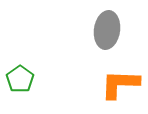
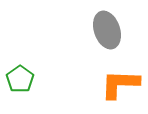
gray ellipse: rotated 27 degrees counterclockwise
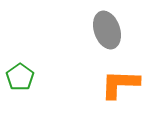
green pentagon: moved 2 px up
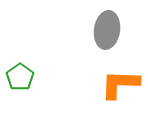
gray ellipse: rotated 27 degrees clockwise
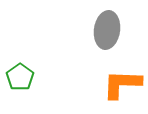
orange L-shape: moved 2 px right
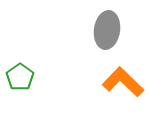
orange L-shape: moved 1 px right, 2 px up; rotated 42 degrees clockwise
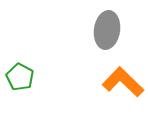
green pentagon: rotated 8 degrees counterclockwise
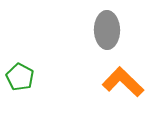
gray ellipse: rotated 9 degrees counterclockwise
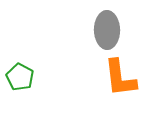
orange L-shape: moved 3 px left, 4 px up; rotated 141 degrees counterclockwise
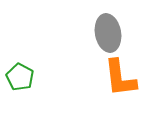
gray ellipse: moved 1 px right, 3 px down; rotated 9 degrees counterclockwise
